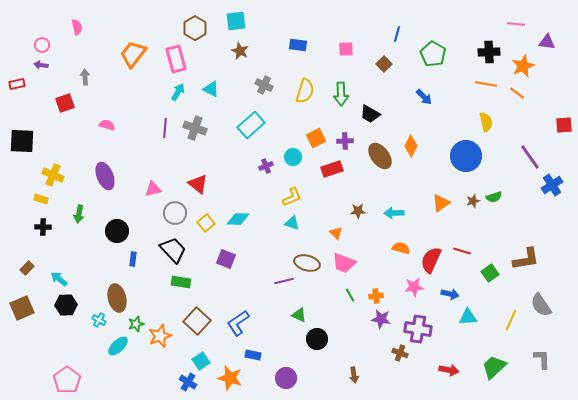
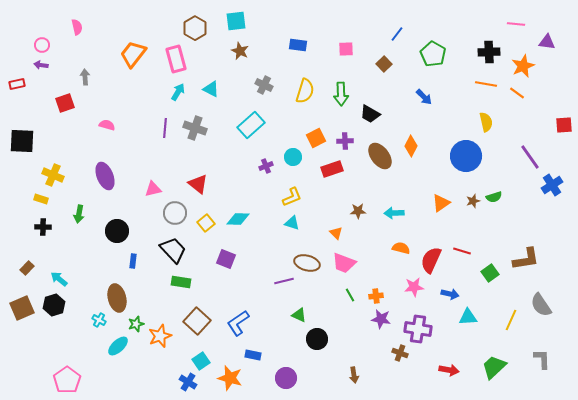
blue line at (397, 34): rotated 21 degrees clockwise
blue rectangle at (133, 259): moved 2 px down
black hexagon at (66, 305): moved 12 px left; rotated 15 degrees counterclockwise
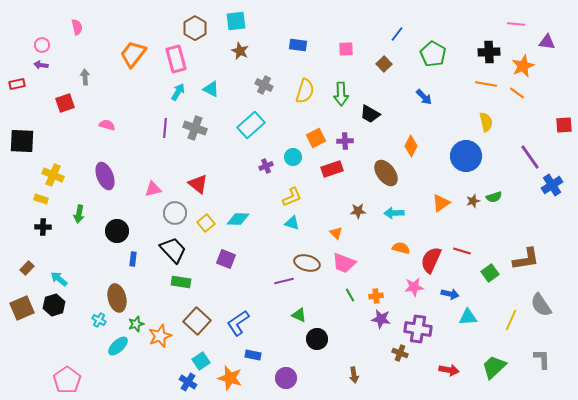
brown ellipse at (380, 156): moved 6 px right, 17 px down
blue rectangle at (133, 261): moved 2 px up
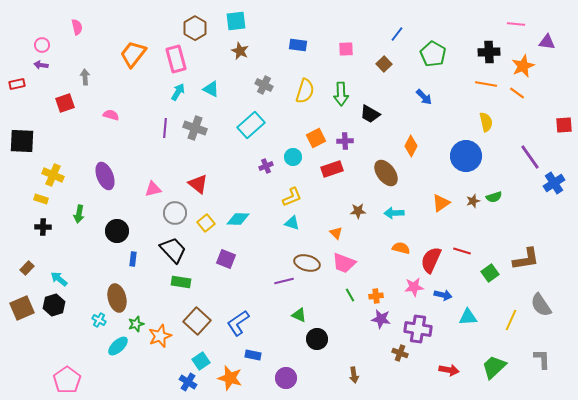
pink semicircle at (107, 125): moved 4 px right, 10 px up
blue cross at (552, 185): moved 2 px right, 2 px up
blue arrow at (450, 294): moved 7 px left, 1 px down
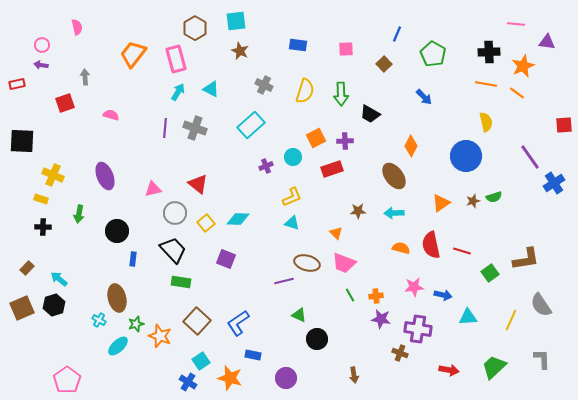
blue line at (397, 34): rotated 14 degrees counterclockwise
brown ellipse at (386, 173): moved 8 px right, 3 px down
red semicircle at (431, 260): moved 15 px up; rotated 36 degrees counterclockwise
orange star at (160, 336): rotated 30 degrees counterclockwise
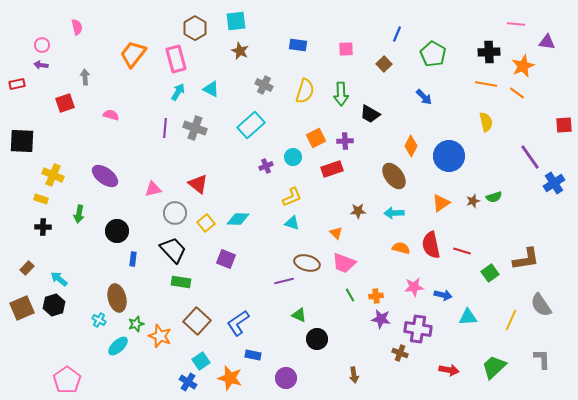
blue circle at (466, 156): moved 17 px left
purple ellipse at (105, 176): rotated 32 degrees counterclockwise
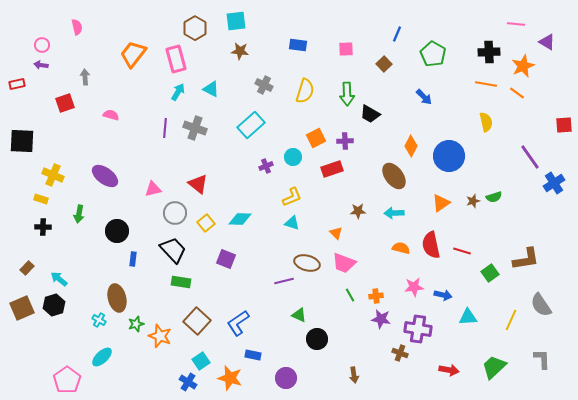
purple triangle at (547, 42): rotated 24 degrees clockwise
brown star at (240, 51): rotated 18 degrees counterclockwise
green arrow at (341, 94): moved 6 px right
cyan diamond at (238, 219): moved 2 px right
cyan ellipse at (118, 346): moved 16 px left, 11 px down
